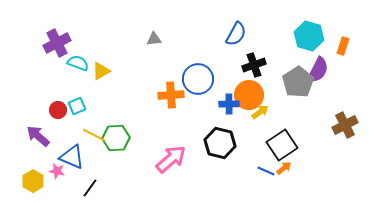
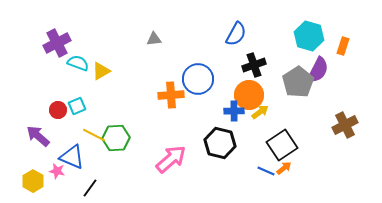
blue cross: moved 5 px right, 7 px down
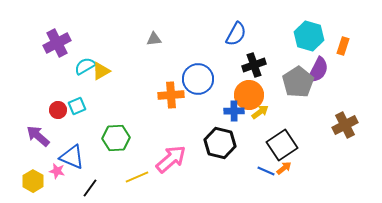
cyan semicircle: moved 7 px right, 3 px down; rotated 50 degrees counterclockwise
yellow line: moved 43 px right, 42 px down; rotated 50 degrees counterclockwise
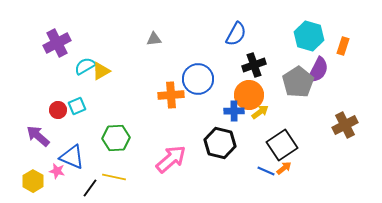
yellow line: moved 23 px left; rotated 35 degrees clockwise
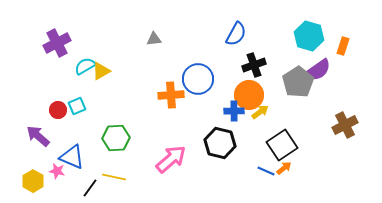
purple semicircle: rotated 28 degrees clockwise
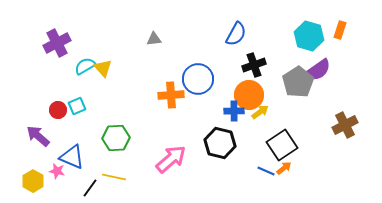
orange rectangle: moved 3 px left, 16 px up
yellow triangle: moved 2 px right, 3 px up; rotated 42 degrees counterclockwise
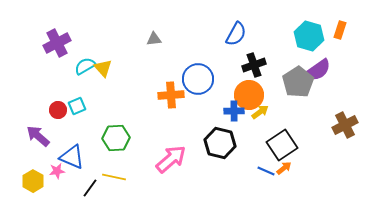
pink star: rotated 21 degrees counterclockwise
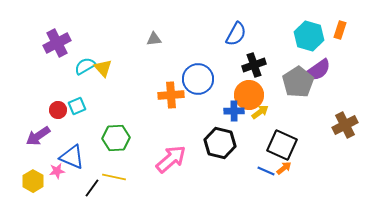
purple arrow: rotated 75 degrees counterclockwise
black square: rotated 32 degrees counterclockwise
black line: moved 2 px right
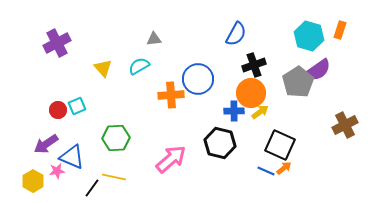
cyan semicircle: moved 54 px right
orange circle: moved 2 px right, 2 px up
purple arrow: moved 8 px right, 8 px down
black square: moved 2 px left
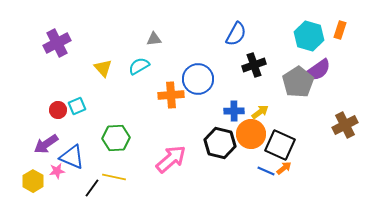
orange circle: moved 41 px down
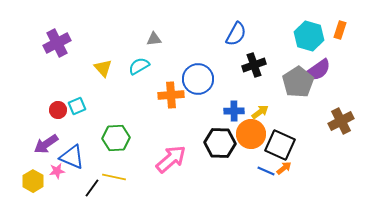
brown cross: moved 4 px left, 4 px up
black hexagon: rotated 12 degrees counterclockwise
